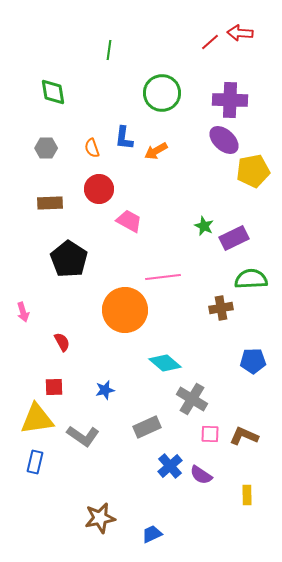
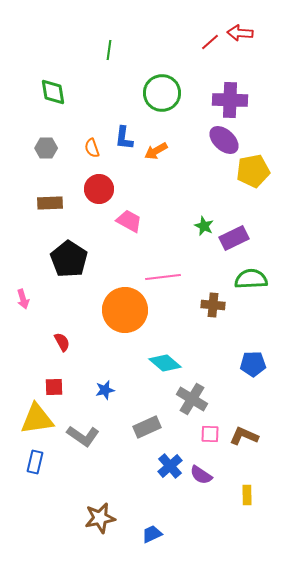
brown cross: moved 8 px left, 3 px up; rotated 15 degrees clockwise
pink arrow: moved 13 px up
blue pentagon: moved 3 px down
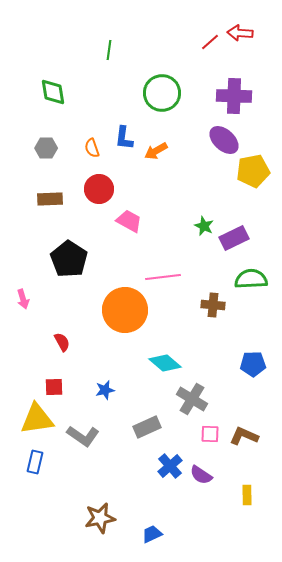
purple cross: moved 4 px right, 4 px up
brown rectangle: moved 4 px up
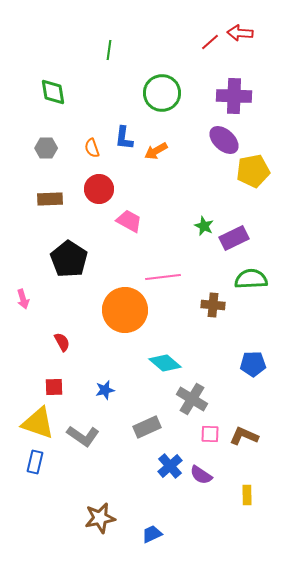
yellow triangle: moved 1 px right, 4 px down; rotated 27 degrees clockwise
